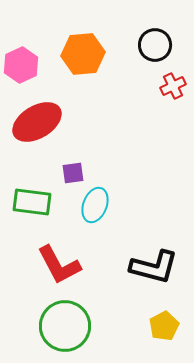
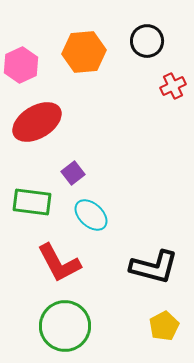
black circle: moved 8 px left, 4 px up
orange hexagon: moved 1 px right, 2 px up
purple square: rotated 30 degrees counterclockwise
cyan ellipse: moved 4 px left, 10 px down; rotated 68 degrees counterclockwise
red L-shape: moved 2 px up
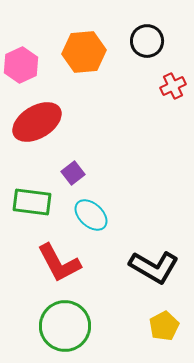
black L-shape: rotated 15 degrees clockwise
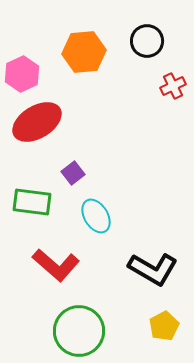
pink hexagon: moved 1 px right, 9 px down
cyan ellipse: moved 5 px right, 1 px down; rotated 16 degrees clockwise
red L-shape: moved 3 px left, 2 px down; rotated 21 degrees counterclockwise
black L-shape: moved 1 px left, 2 px down
green circle: moved 14 px right, 5 px down
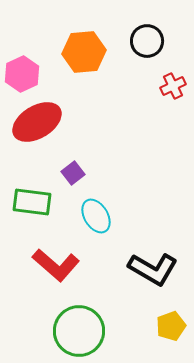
yellow pentagon: moved 7 px right; rotated 8 degrees clockwise
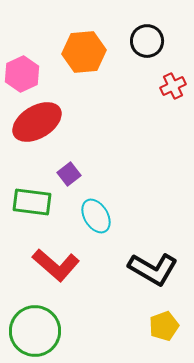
purple square: moved 4 px left, 1 px down
yellow pentagon: moved 7 px left
green circle: moved 44 px left
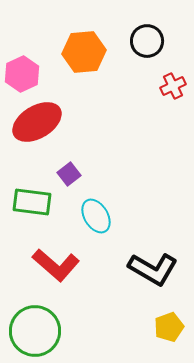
yellow pentagon: moved 5 px right, 1 px down
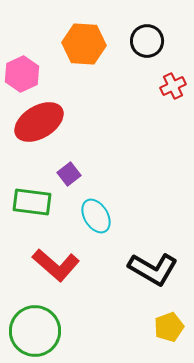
orange hexagon: moved 8 px up; rotated 9 degrees clockwise
red ellipse: moved 2 px right
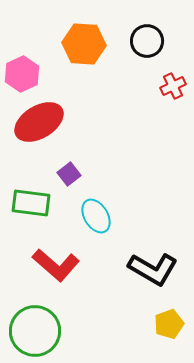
green rectangle: moved 1 px left, 1 px down
yellow pentagon: moved 3 px up
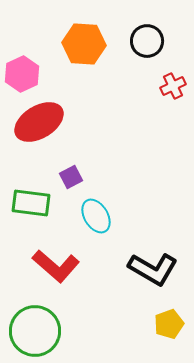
purple square: moved 2 px right, 3 px down; rotated 10 degrees clockwise
red L-shape: moved 1 px down
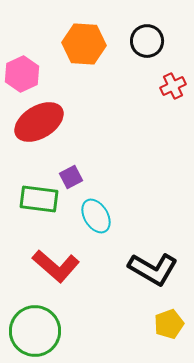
green rectangle: moved 8 px right, 4 px up
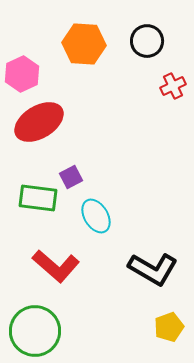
green rectangle: moved 1 px left, 1 px up
yellow pentagon: moved 3 px down
